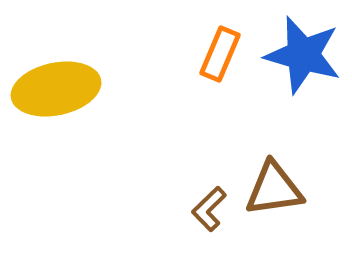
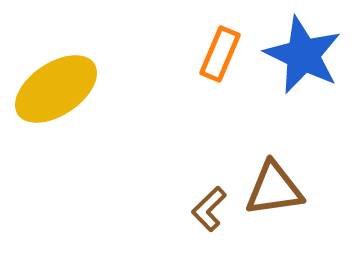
blue star: rotated 10 degrees clockwise
yellow ellipse: rotated 22 degrees counterclockwise
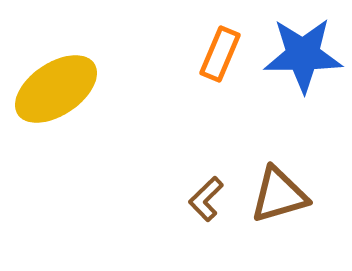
blue star: rotated 26 degrees counterclockwise
brown triangle: moved 5 px right, 6 px down; rotated 8 degrees counterclockwise
brown L-shape: moved 3 px left, 10 px up
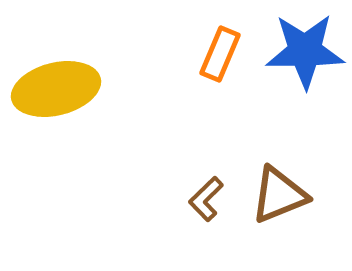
blue star: moved 2 px right, 4 px up
yellow ellipse: rotated 20 degrees clockwise
brown triangle: rotated 6 degrees counterclockwise
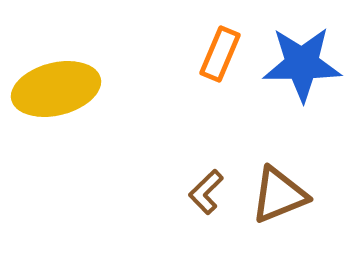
blue star: moved 3 px left, 13 px down
brown L-shape: moved 7 px up
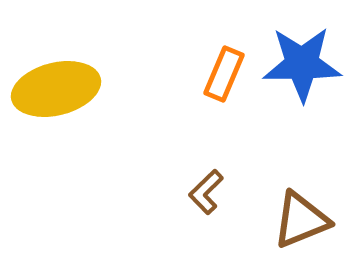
orange rectangle: moved 4 px right, 20 px down
brown triangle: moved 22 px right, 25 px down
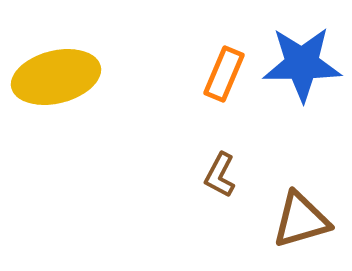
yellow ellipse: moved 12 px up
brown L-shape: moved 14 px right, 17 px up; rotated 18 degrees counterclockwise
brown triangle: rotated 6 degrees clockwise
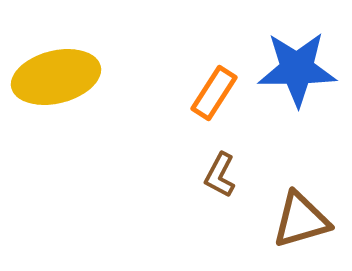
blue star: moved 5 px left, 5 px down
orange rectangle: moved 10 px left, 19 px down; rotated 10 degrees clockwise
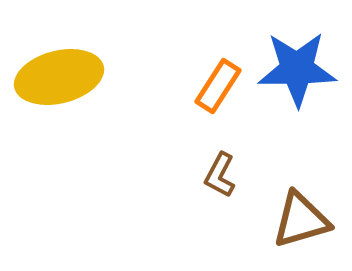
yellow ellipse: moved 3 px right
orange rectangle: moved 4 px right, 7 px up
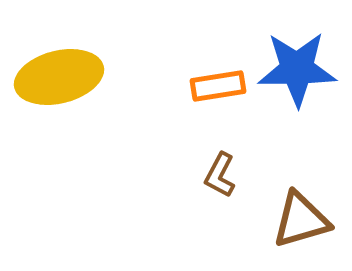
orange rectangle: rotated 48 degrees clockwise
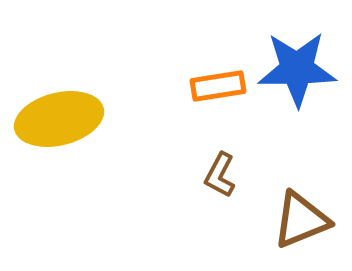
yellow ellipse: moved 42 px down
brown triangle: rotated 6 degrees counterclockwise
